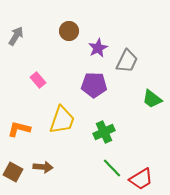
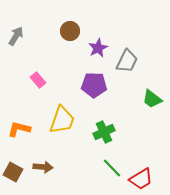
brown circle: moved 1 px right
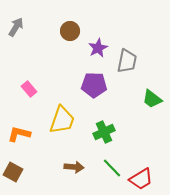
gray arrow: moved 9 px up
gray trapezoid: rotated 15 degrees counterclockwise
pink rectangle: moved 9 px left, 9 px down
orange L-shape: moved 5 px down
brown arrow: moved 31 px right
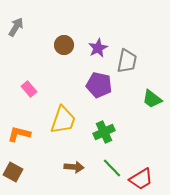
brown circle: moved 6 px left, 14 px down
purple pentagon: moved 5 px right; rotated 10 degrees clockwise
yellow trapezoid: moved 1 px right
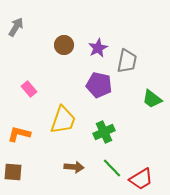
brown square: rotated 24 degrees counterclockwise
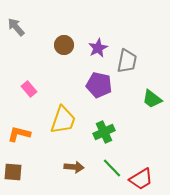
gray arrow: rotated 72 degrees counterclockwise
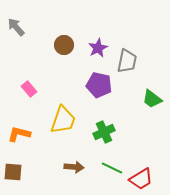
green line: rotated 20 degrees counterclockwise
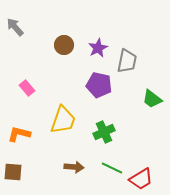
gray arrow: moved 1 px left
pink rectangle: moved 2 px left, 1 px up
